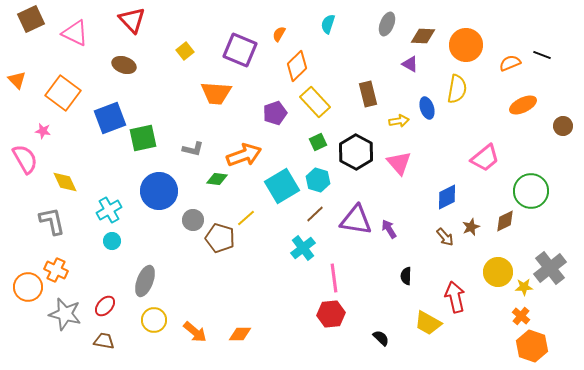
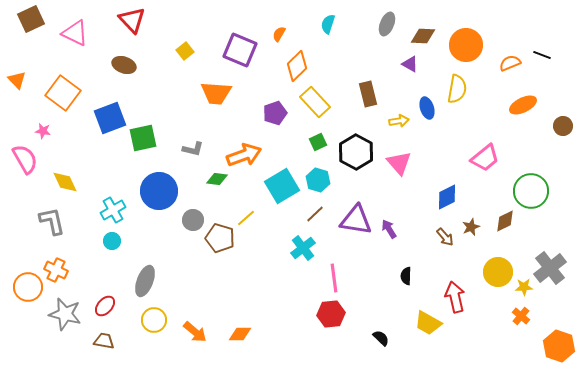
cyan cross at (109, 210): moved 4 px right
orange hexagon at (532, 346): moved 27 px right
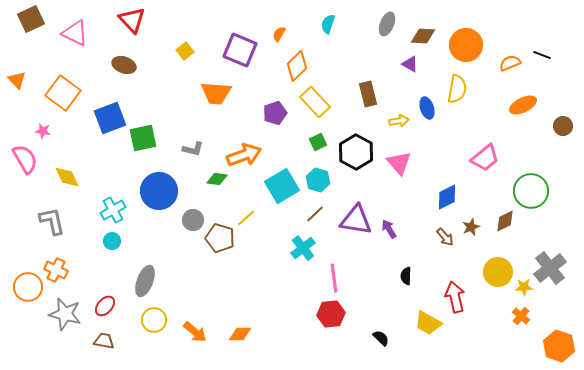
yellow diamond at (65, 182): moved 2 px right, 5 px up
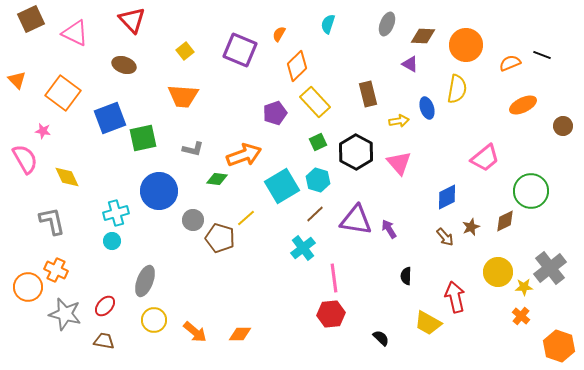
orange trapezoid at (216, 93): moved 33 px left, 3 px down
cyan cross at (113, 210): moved 3 px right, 3 px down; rotated 15 degrees clockwise
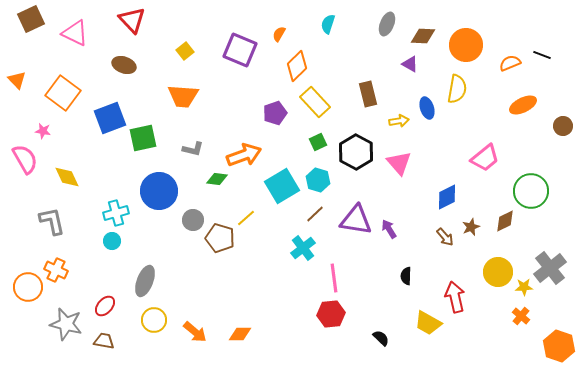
gray star at (65, 314): moved 1 px right, 10 px down
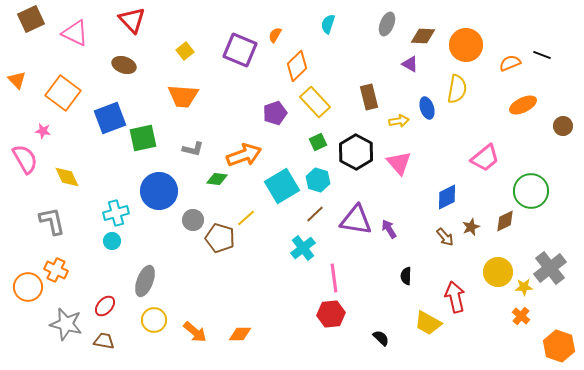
orange semicircle at (279, 34): moved 4 px left, 1 px down
brown rectangle at (368, 94): moved 1 px right, 3 px down
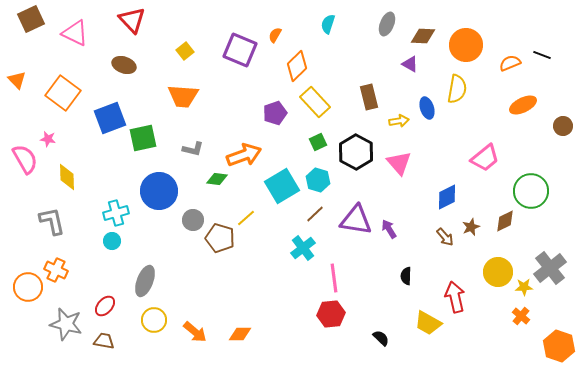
pink star at (43, 131): moved 5 px right, 8 px down
yellow diamond at (67, 177): rotated 24 degrees clockwise
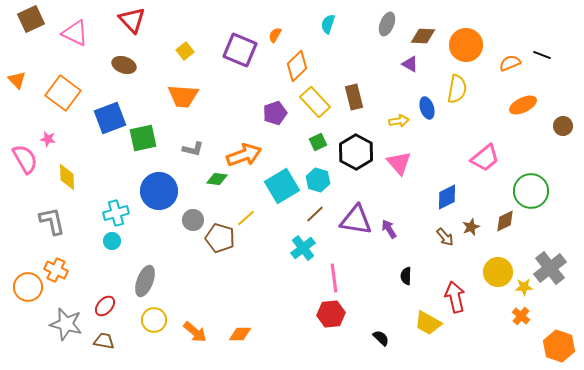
brown rectangle at (369, 97): moved 15 px left
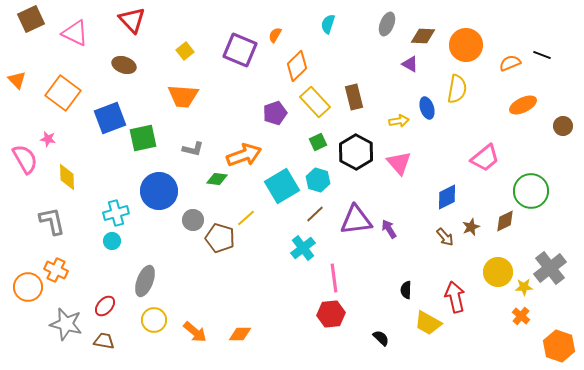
purple triangle at (356, 220): rotated 16 degrees counterclockwise
black semicircle at (406, 276): moved 14 px down
